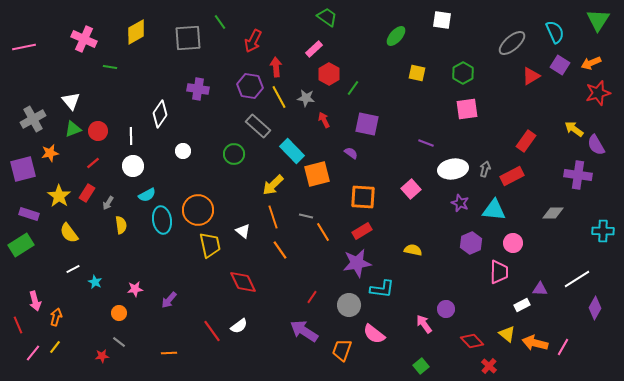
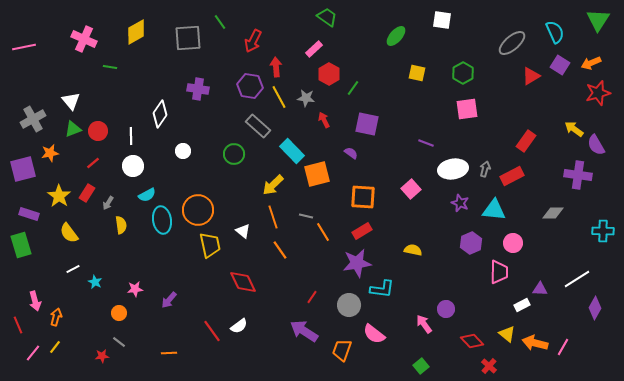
green rectangle at (21, 245): rotated 75 degrees counterclockwise
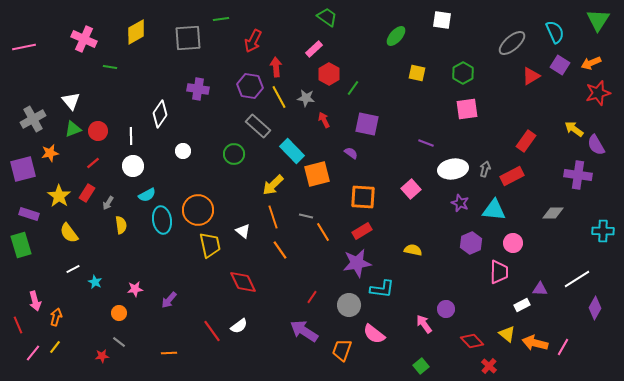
green line at (220, 22): moved 1 px right, 3 px up; rotated 63 degrees counterclockwise
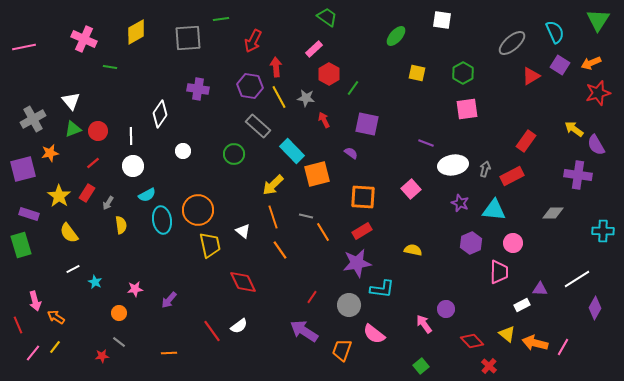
white ellipse at (453, 169): moved 4 px up
orange arrow at (56, 317): rotated 72 degrees counterclockwise
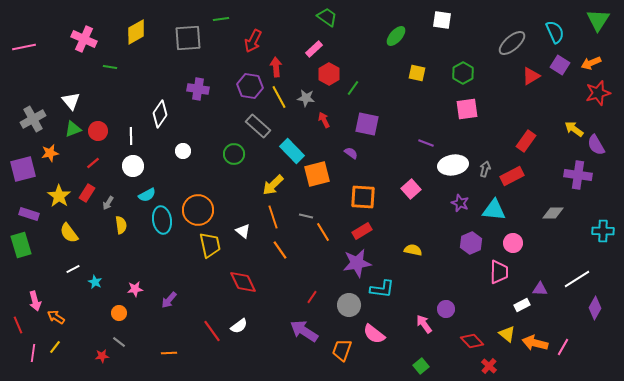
pink line at (33, 353): rotated 30 degrees counterclockwise
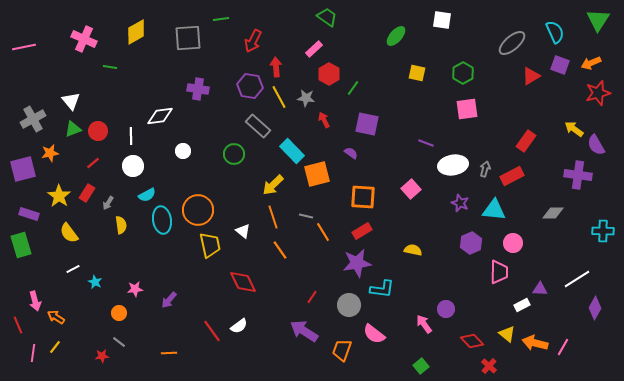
purple square at (560, 65): rotated 12 degrees counterclockwise
white diamond at (160, 114): moved 2 px down; rotated 48 degrees clockwise
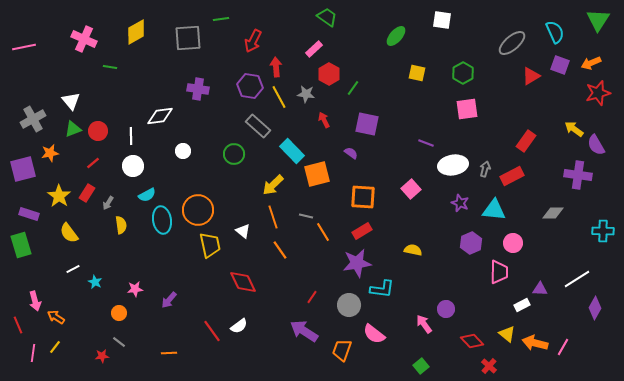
gray star at (306, 98): moved 4 px up
